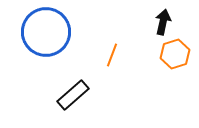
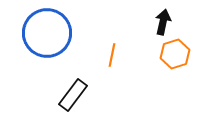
blue circle: moved 1 px right, 1 px down
orange line: rotated 10 degrees counterclockwise
black rectangle: rotated 12 degrees counterclockwise
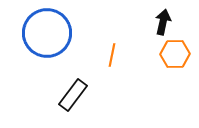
orange hexagon: rotated 16 degrees clockwise
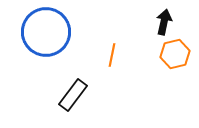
black arrow: moved 1 px right
blue circle: moved 1 px left, 1 px up
orange hexagon: rotated 12 degrees counterclockwise
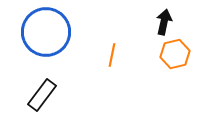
black rectangle: moved 31 px left
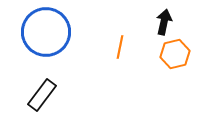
orange line: moved 8 px right, 8 px up
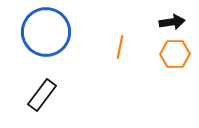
black arrow: moved 8 px right; rotated 70 degrees clockwise
orange hexagon: rotated 12 degrees clockwise
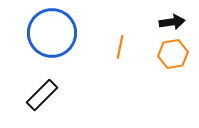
blue circle: moved 6 px right, 1 px down
orange hexagon: moved 2 px left; rotated 8 degrees counterclockwise
black rectangle: rotated 8 degrees clockwise
